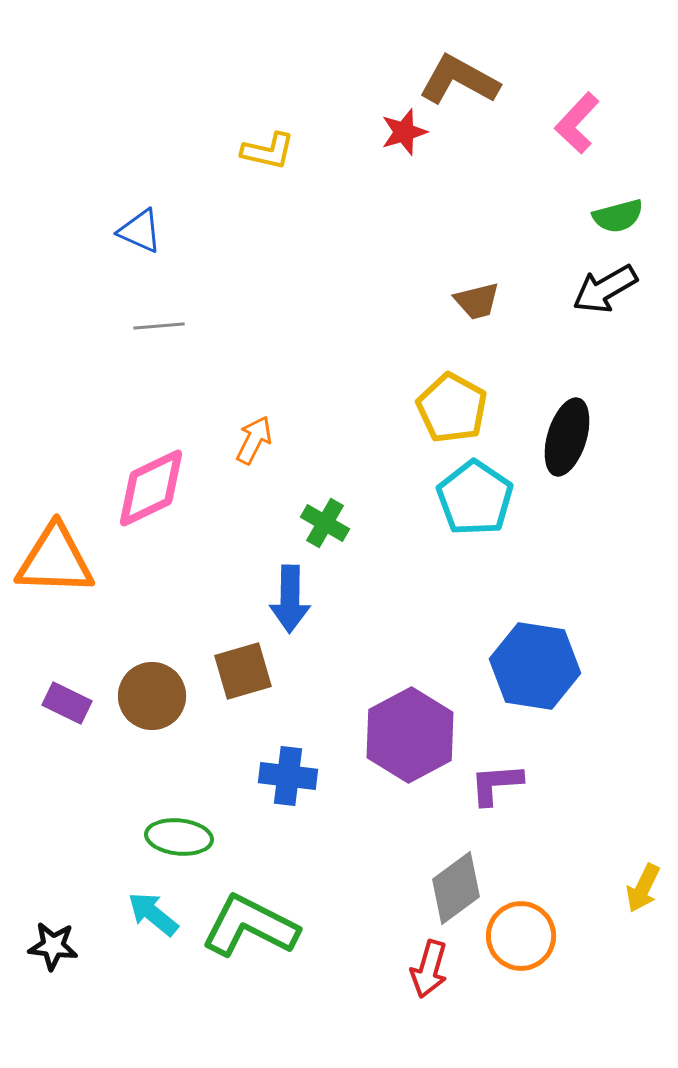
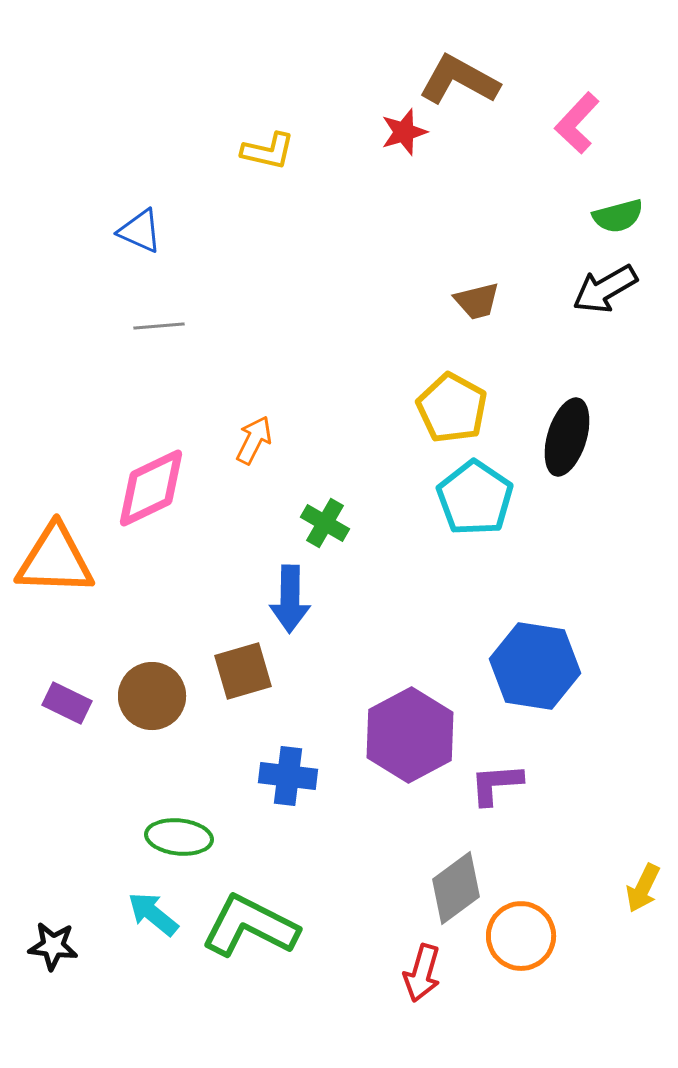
red arrow: moved 7 px left, 4 px down
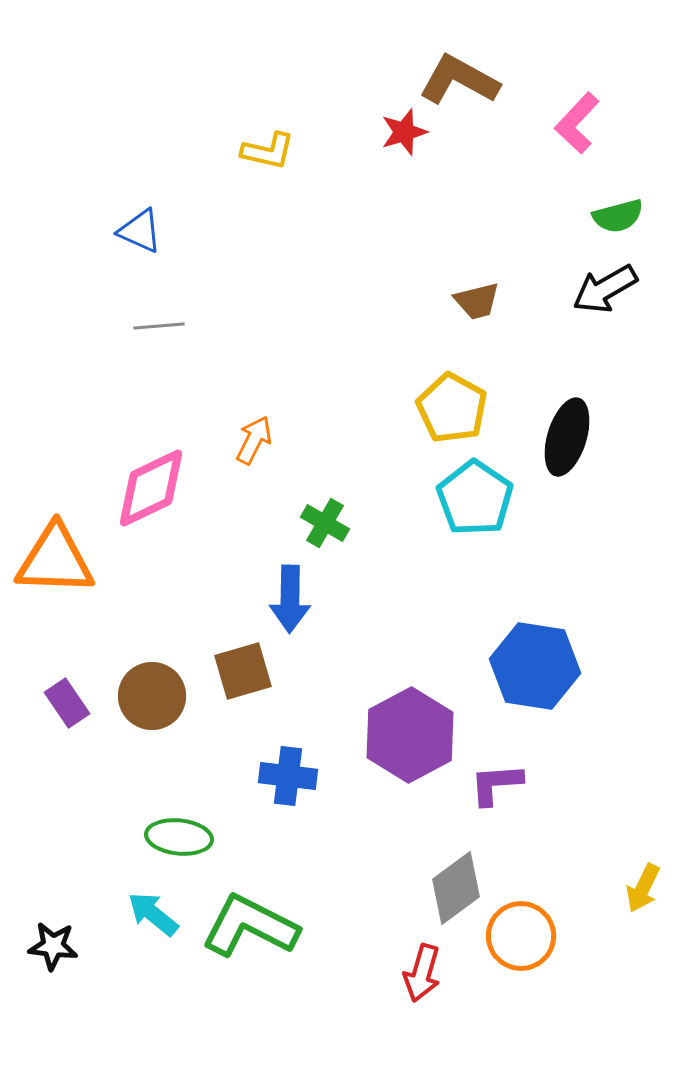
purple rectangle: rotated 30 degrees clockwise
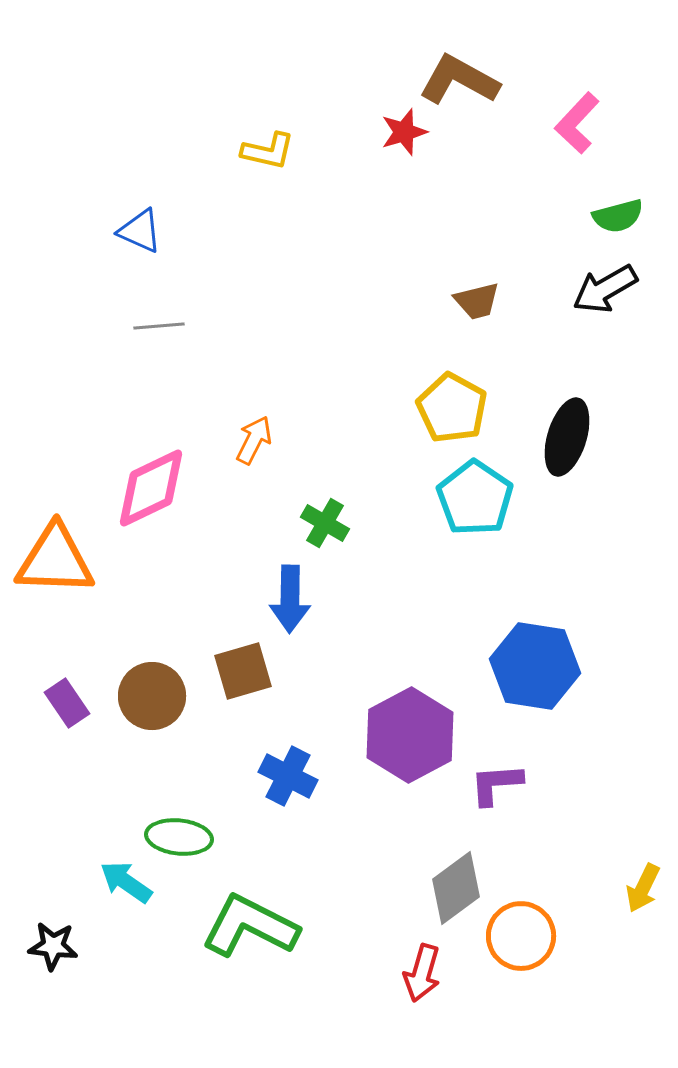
blue cross: rotated 20 degrees clockwise
cyan arrow: moved 27 px left, 32 px up; rotated 4 degrees counterclockwise
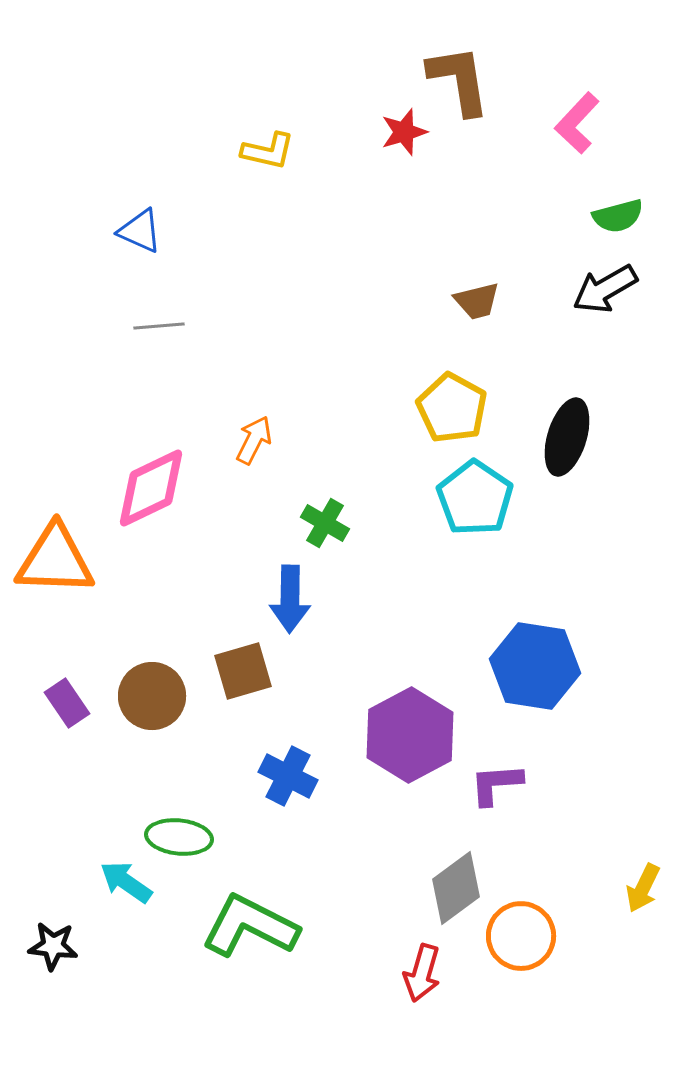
brown L-shape: rotated 52 degrees clockwise
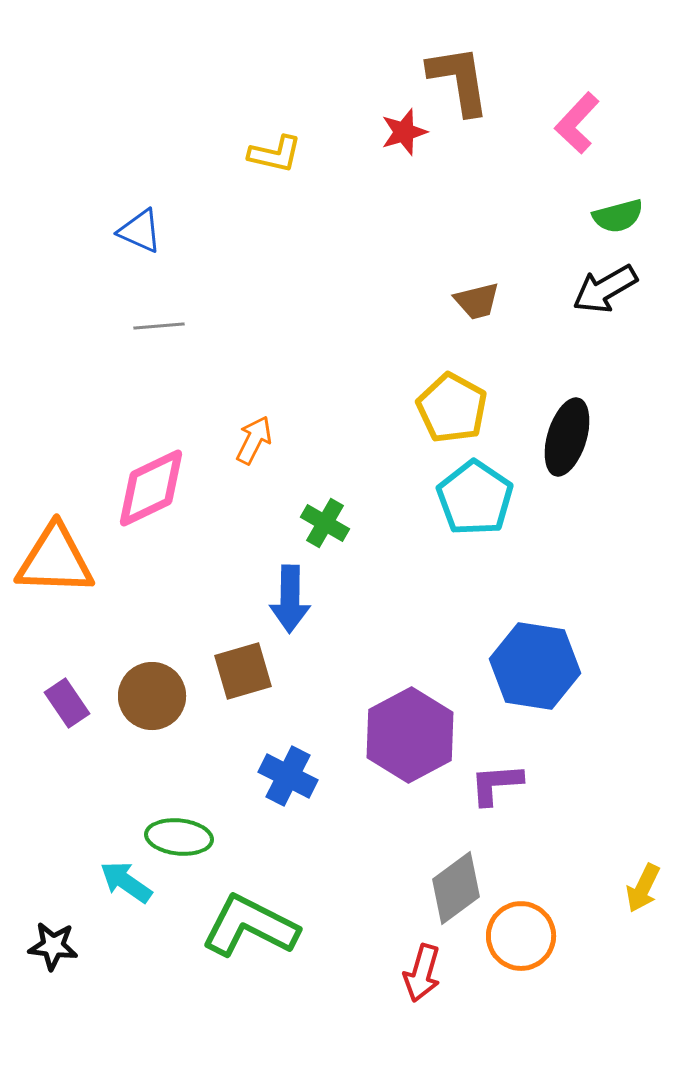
yellow L-shape: moved 7 px right, 3 px down
